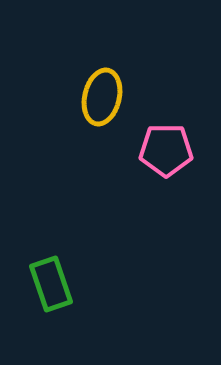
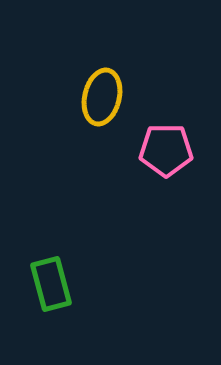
green rectangle: rotated 4 degrees clockwise
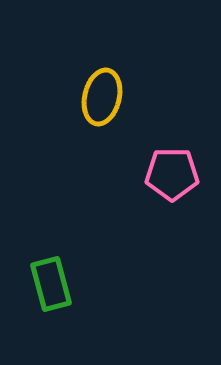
pink pentagon: moved 6 px right, 24 px down
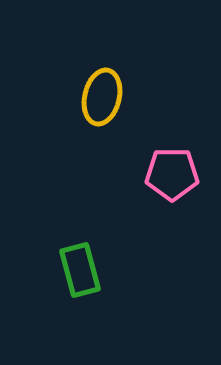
green rectangle: moved 29 px right, 14 px up
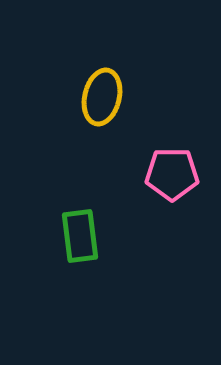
green rectangle: moved 34 px up; rotated 8 degrees clockwise
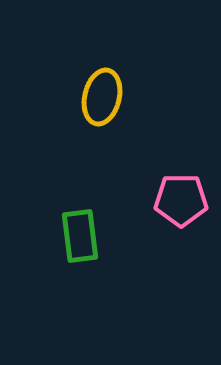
pink pentagon: moved 9 px right, 26 px down
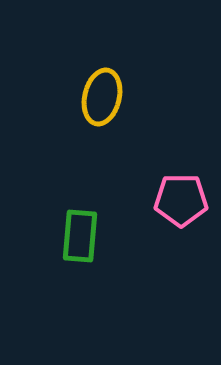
green rectangle: rotated 12 degrees clockwise
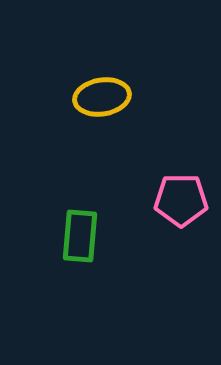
yellow ellipse: rotated 68 degrees clockwise
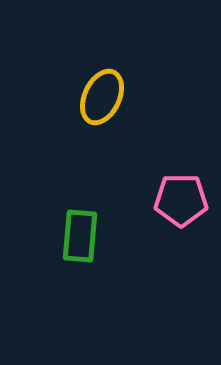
yellow ellipse: rotated 56 degrees counterclockwise
